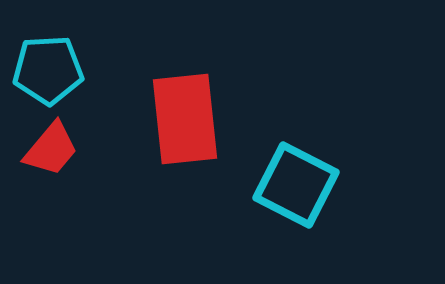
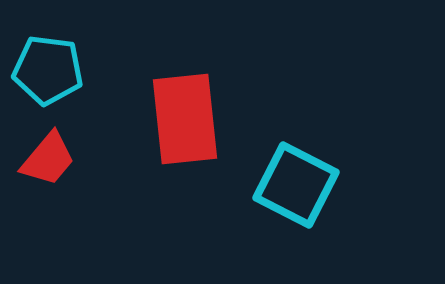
cyan pentagon: rotated 10 degrees clockwise
red trapezoid: moved 3 px left, 10 px down
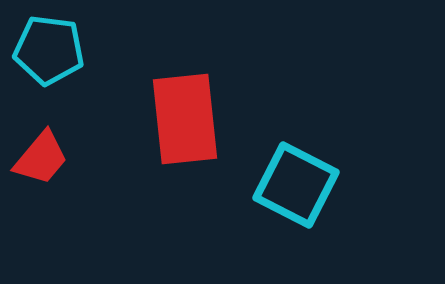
cyan pentagon: moved 1 px right, 20 px up
red trapezoid: moved 7 px left, 1 px up
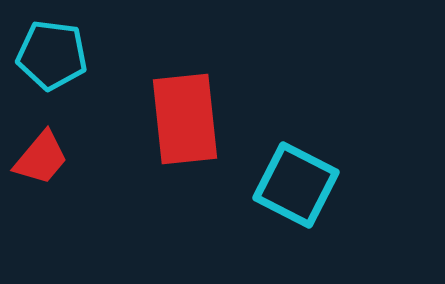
cyan pentagon: moved 3 px right, 5 px down
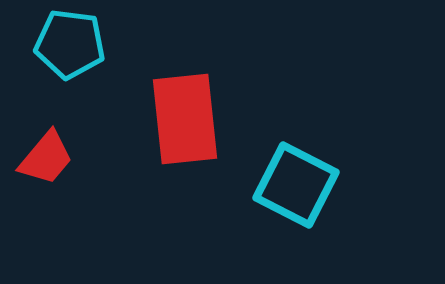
cyan pentagon: moved 18 px right, 11 px up
red trapezoid: moved 5 px right
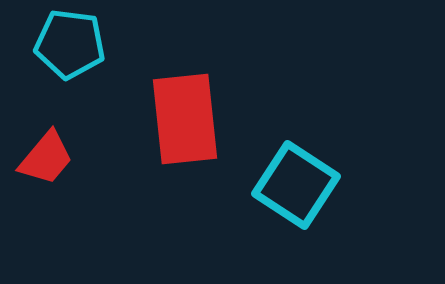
cyan square: rotated 6 degrees clockwise
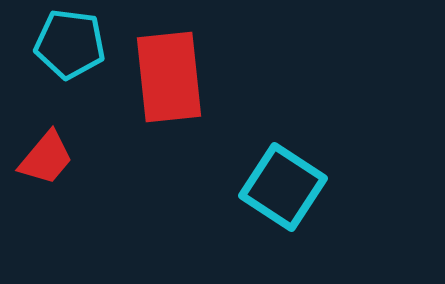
red rectangle: moved 16 px left, 42 px up
cyan square: moved 13 px left, 2 px down
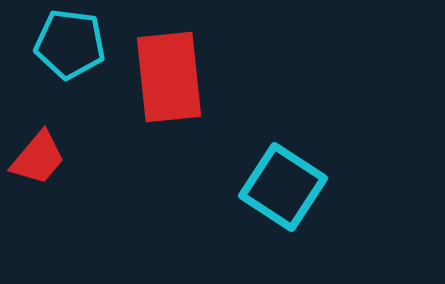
red trapezoid: moved 8 px left
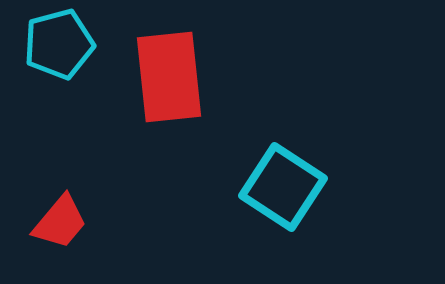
cyan pentagon: moved 11 px left; rotated 22 degrees counterclockwise
red trapezoid: moved 22 px right, 64 px down
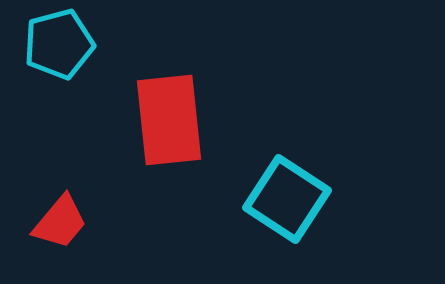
red rectangle: moved 43 px down
cyan square: moved 4 px right, 12 px down
